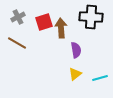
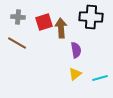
gray cross: rotated 32 degrees clockwise
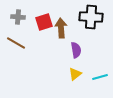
brown line: moved 1 px left
cyan line: moved 1 px up
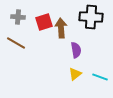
cyan line: rotated 35 degrees clockwise
